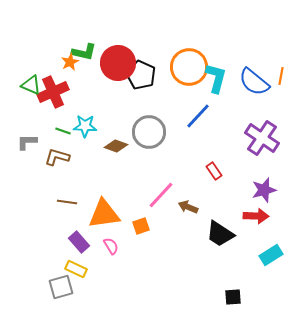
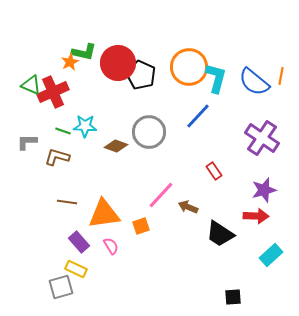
cyan rectangle: rotated 10 degrees counterclockwise
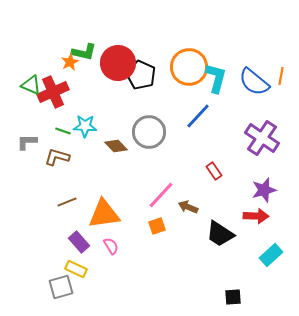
brown diamond: rotated 25 degrees clockwise
brown line: rotated 30 degrees counterclockwise
orange square: moved 16 px right
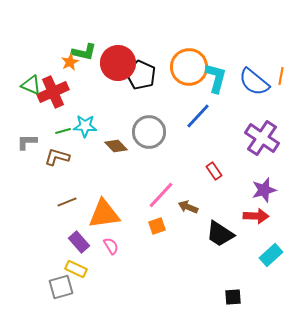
green line: rotated 35 degrees counterclockwise
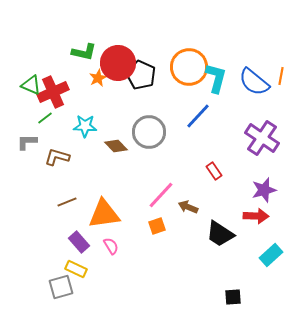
orange star: moved 28 px right, 16 px down
green line: moved 18 px left, 13 px up; rotated 21 degrees counterclockwise
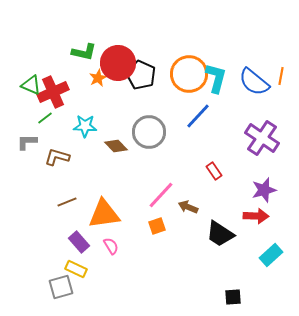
orange circle: moved 7 px down
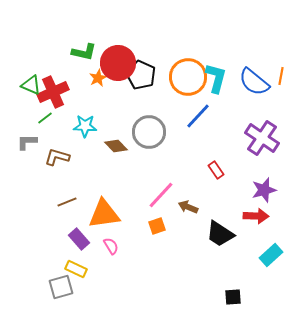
orange circle: moved 1 px left, 3 px down
red rectangle: moved 2 px right, 1 px up
purple rectangle: moved 3 px up
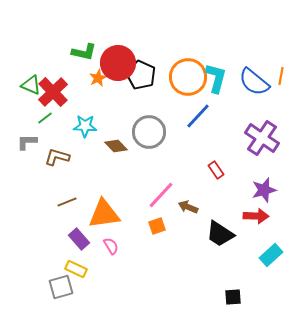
red cross: rotated 20 degrees counterclockwise
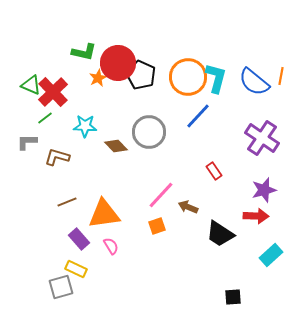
red rectangle: moved 2 px left, 1 px down
